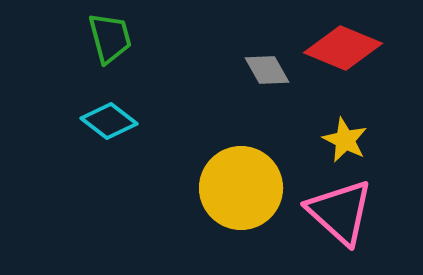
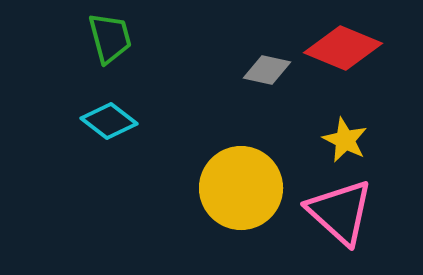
gray diamond: rotated 48 degrees counterclockwise
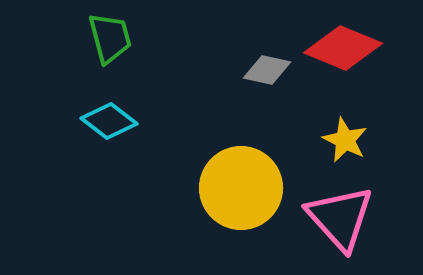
pink triangle: moved 6 px down; rotated 6 degrees clockwise
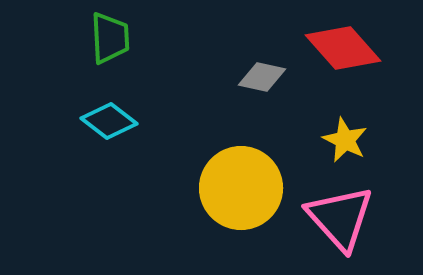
green trapezoid: rotated 12 degrees clockwise
red diamond: rotated 26 degrees clockwise
gray diamond: moved 5 px left, 7 px down
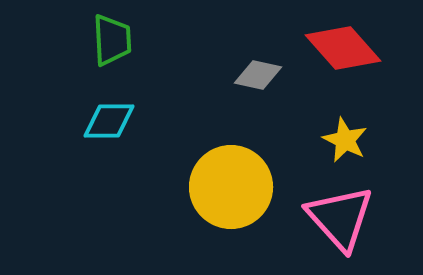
green trapezoid: moved 2 px right, 2 px down
gray diamond: moved 4 px left, 2 px up
cyan diamond: rotated 38 degrees counterclockwise
yellow circle: moved 10 px left, 1 px up
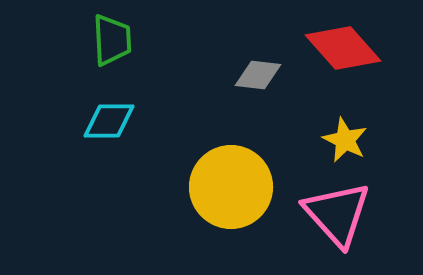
gray diamond: rotated 6 degrees counterclockwise
pink triangle: moved 3 px left, 4 px up
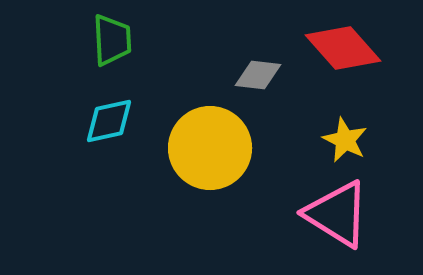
cyan diamond: rotated 12 degrees counterclockwise
yellow circle: moved 21 px left, 39 px up
pink triangle: rotated 16 degrees counterclockwise
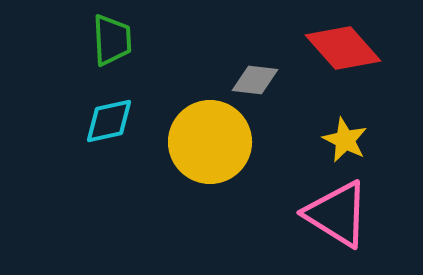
gray diamond: moved 3 px left, 5 px down
yellow circle: moved 6 px up
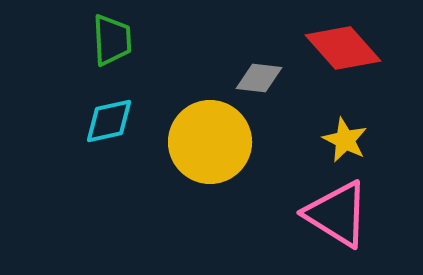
gray diamond: moved 4 px right, 2 px up
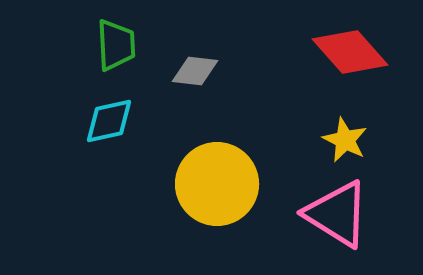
green trapezoid: moved 4 px right, 5 px down
red diamond: moved 7 px right, 4 px down
gray diamond: moved 64 px left, 7 px up
yellow circle: moved 7 px right, 42 px down
